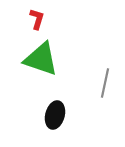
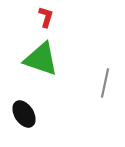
red L-shape: moved 9 px right, 2 px up
black ellipse: moved 31 px left, 1 px up; rotated 48 degrees counterclockwise
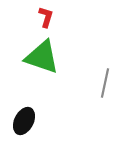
green triangle: moved 1 px right, 2 px up
black ellipse: moved 7 px down; rotated 60 degrees clockwise
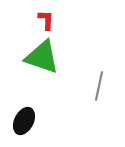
red L-shape: moved 3 px down; rotated 15 degrees counterclockwise
gray line: moved 6 px left, 3 px down
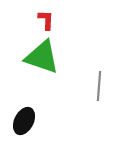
gray line: rotated 8 degrees counterclockwise
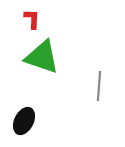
red L-shape: moved 14 px left, 1 px up
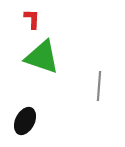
black ellipse: moved 1 px right
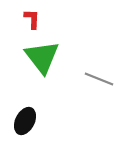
green triangle: rotated 33 degrees clockwise
gray line: moved 7 px up; rotated 72 degrees counterclockwise
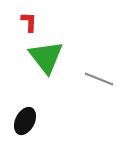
red L-shape: moved 3 px left, 3 px down
green triangle: moved 4 px right
